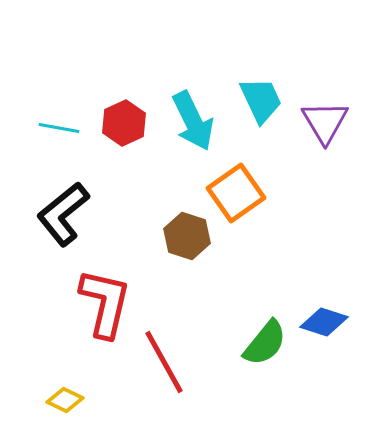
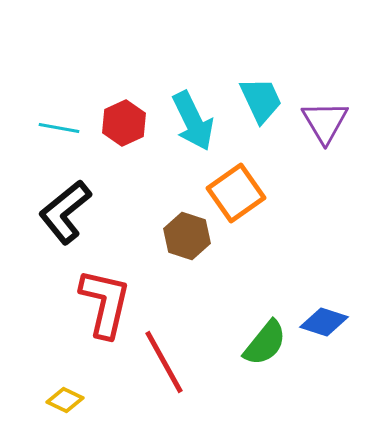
black L-shape: moved 2 px right, 2 px up
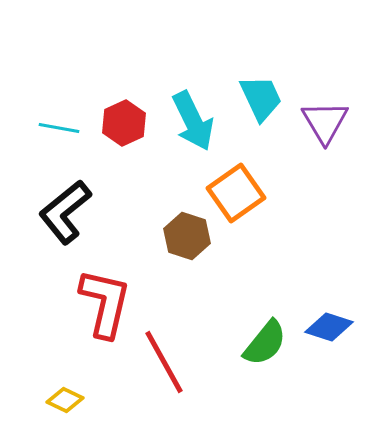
cyan trapezoid: moved 2 px up
blue diamond: moved 5 px right, 5 px down
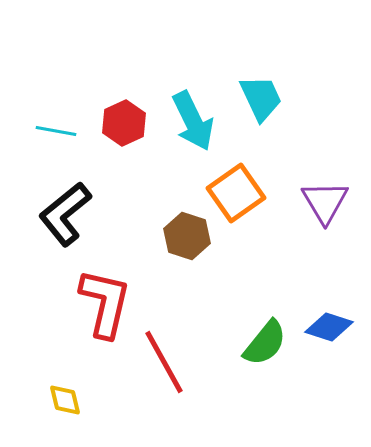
purple triangle: moved 80 px down
cyan line: moved 3 px left, 3 px down
black L-shape: moved 2 px down
yellow diamond: rotated 51 degrees clockwise
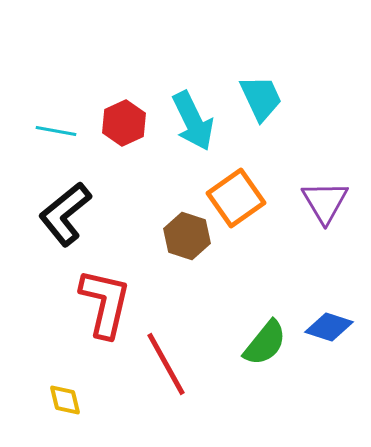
orange square: moved 5 px down
red line: moved 2 px right, 2 px down
